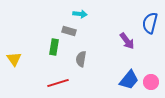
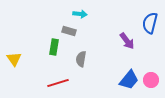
pink circle: moved 2 px up
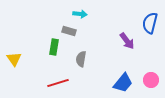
blue trapezoid: moved 6 px left, 3 px down
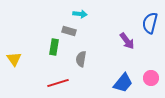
pink circle: moved 2 px up
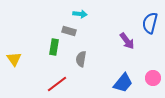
pink circle: moved 2 px right
red line: moved 1 px left, 1 px down; rotated 20 degrees counterclockwise
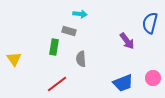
gray semicircle: rotated 14 degrees counterclockwise
blue trapezoid: rotated 30 degrees clockwise
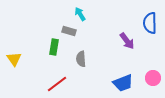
cyan arrow: rotated 128 degrees counterclockwise
blue semicircle: rotated 15 degrees counterclockwise
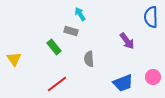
blue semicircle: moved 1 px right, 6 px up
gray rectangle: moved 2 px right
green rectangle: rotated 49 degrees counterclockwise
gray semicircle: moved 8 px right
pink circle: moved 1 px up
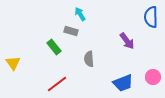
yellow triangle: moved 1 px left, 4 px down
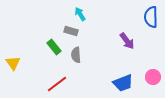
gray semicircle: moved 13 px left, 4 px up
